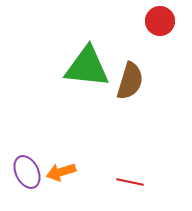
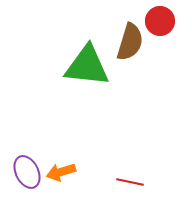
green triangle: moved 1 px up
brown semicircle: moved 39 px up
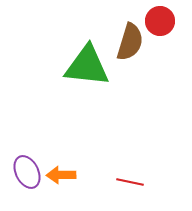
orange arrow: moved 3 px down; rotated 16 degrees clockwise
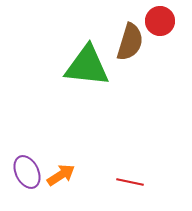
orange arrow: rotated 148 degrees clockwise
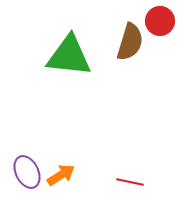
green triangle: moved 18 px left, 10 px up
